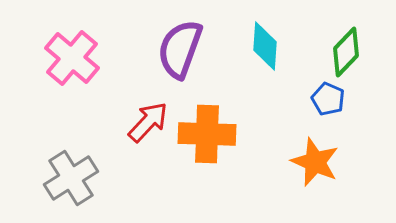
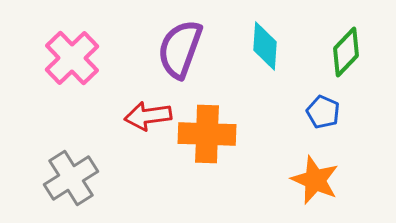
pink cross: rotated 6 degrees clockwise
blue pentagon: moved 5 px left, 13 px down
red arrow: moved 6 px up; rotated 141 degrees counterclockwise
orange star: moved 18 px down
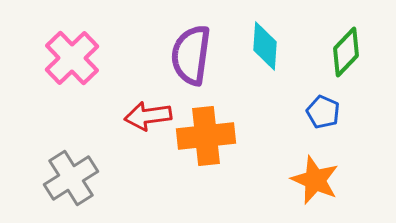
purple semicircle: moved 11 px right, 6 px down; rotated 12 degrees counterclockwise
orange cross: moved 1 px left, 2 px down; rotated 8 degrees counterclockwise
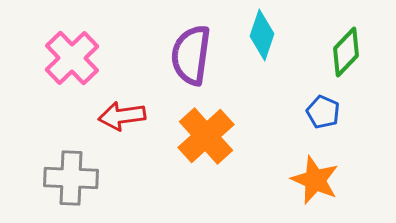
cyan diamond: moved 3 px left, 11 px up; rotated 15 degrees clockwise
red arrow: moved 26 px left
orange cross: rotated 36 degrees counterclockwise
gray cross: rotated 34 degrees clockwise
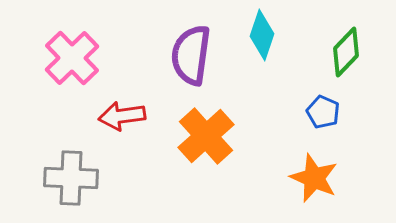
orange star: moved 1 px left, 2 px up
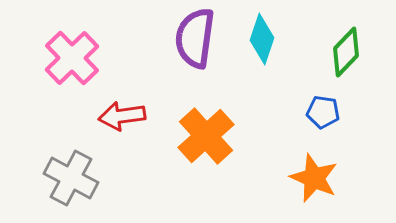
cyan diamond: moved 4 px down
purple semicircle: moved 4 px right, 17 px up
blue pentagon: rotated 16 degrees counterclockwise
gray cross: rotated 26 degrees clockwise
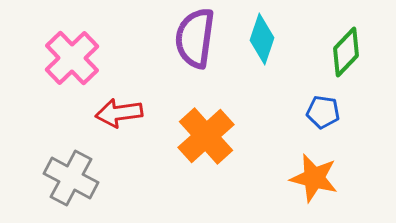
red arrow: moved 3 px left, 3 px up
orange star: rotated 9 degrees counterclockwise
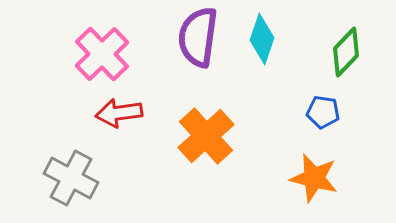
purple semicircle: moved 3 px right, 1 px up
pink cross: moved 30 px right, 4 px up
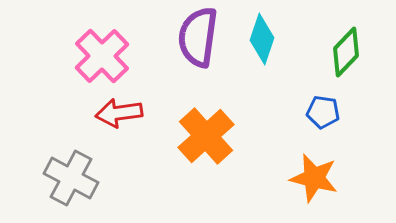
pink cross: moved 2 px down
